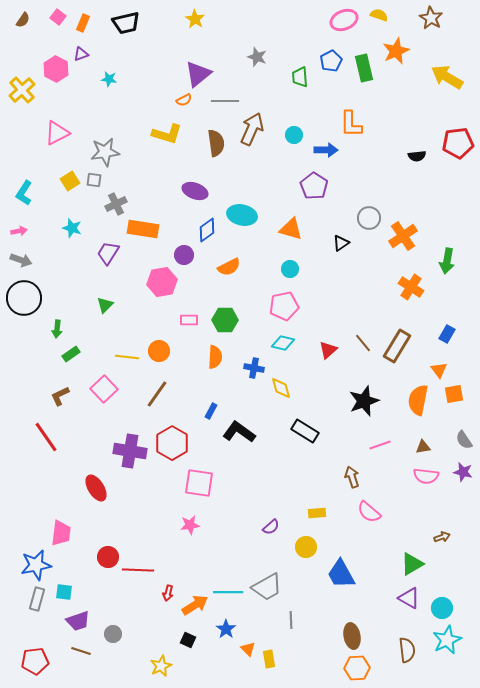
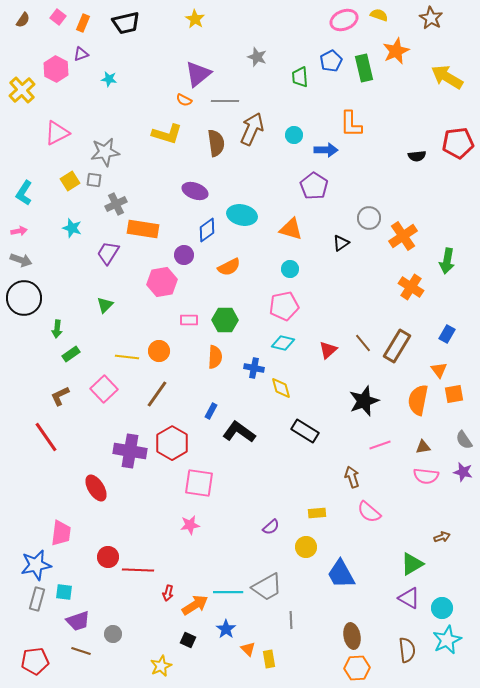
orange semicircle at (184, 100): rotated 56 degrees clockwise
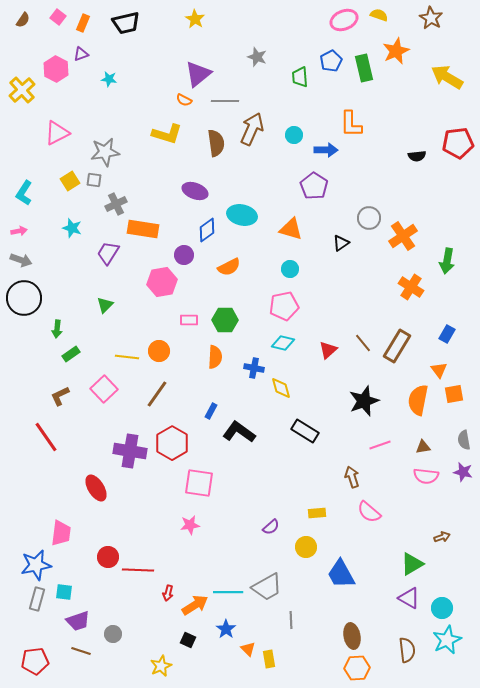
gray semicircle at (464, 440): rotated 24 degrees clockwise
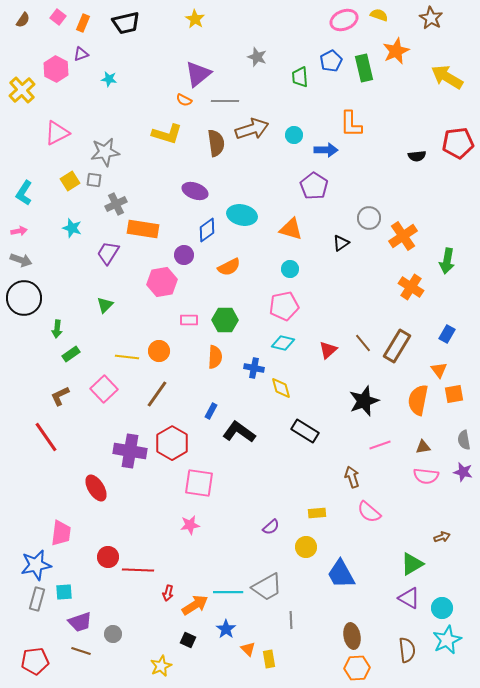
brown arrow at (252, 129): rotated 48 degrees clockwise
cyan square at (64, 592): rotated 12 degrees counterclockwise
purple trapezoid at (78, 621): moved 2 px right, 1 px down
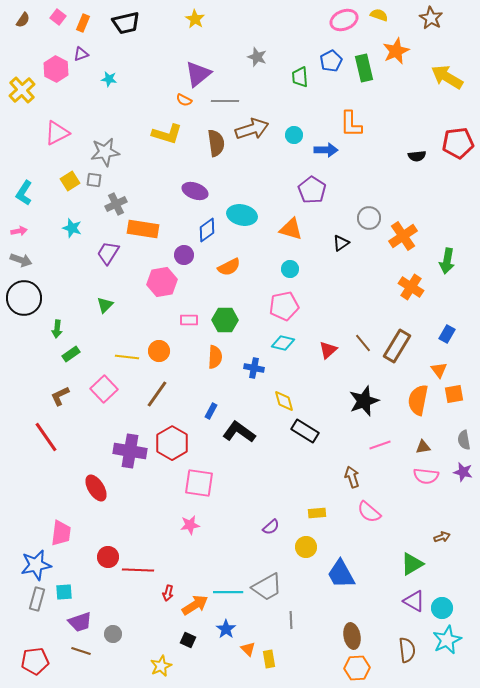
purple pentagon at (314, 186): moved 2 px left, 4 px down
yellow diamond at (281, 388): moved 3 px right, 13 px down
purple triangle at (409, 598): moved 5 px right, 3 px down
